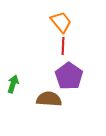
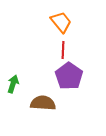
red line: moved 4 px down
brown semicircle: moved 6 px left, 4 px down
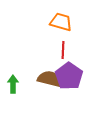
orange trapezoid: rotated 35 degrees counterclockwise
green arrow: rotated 18 degrees counterclockwise
brown semicircle: moved 7 px right, 24 px up; rotated 10 degrees clockwise
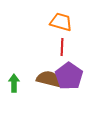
red line: moved 1 px left, 3 px up
brown semicircle: moved 1 px left
green arrow: moved 1 px right, 1 px up
